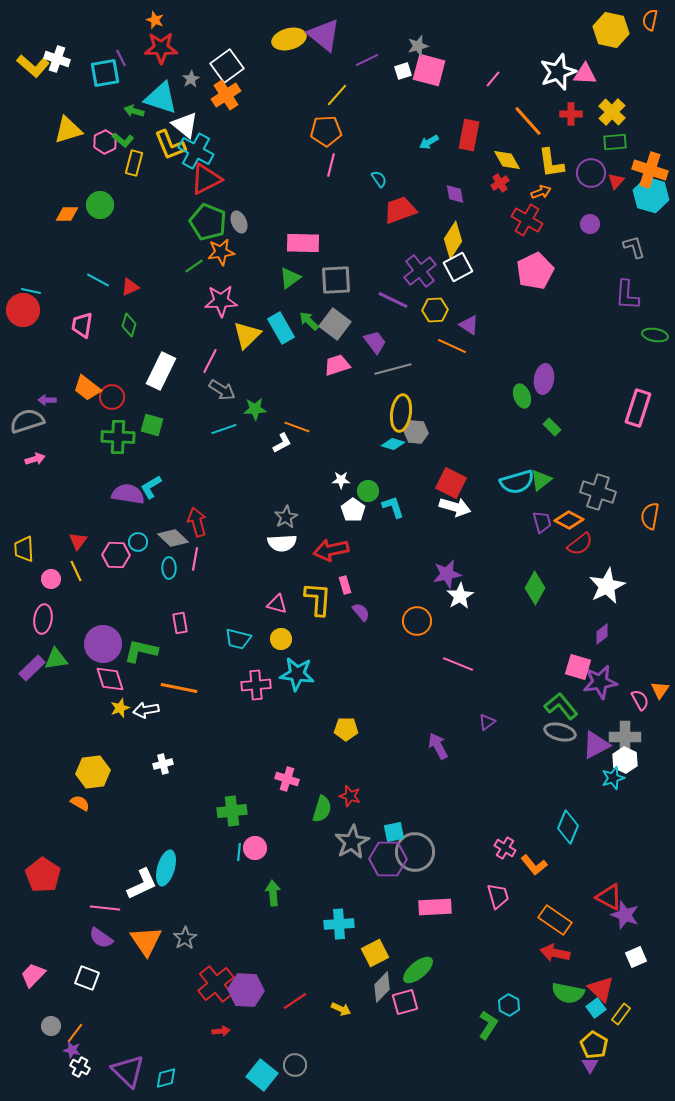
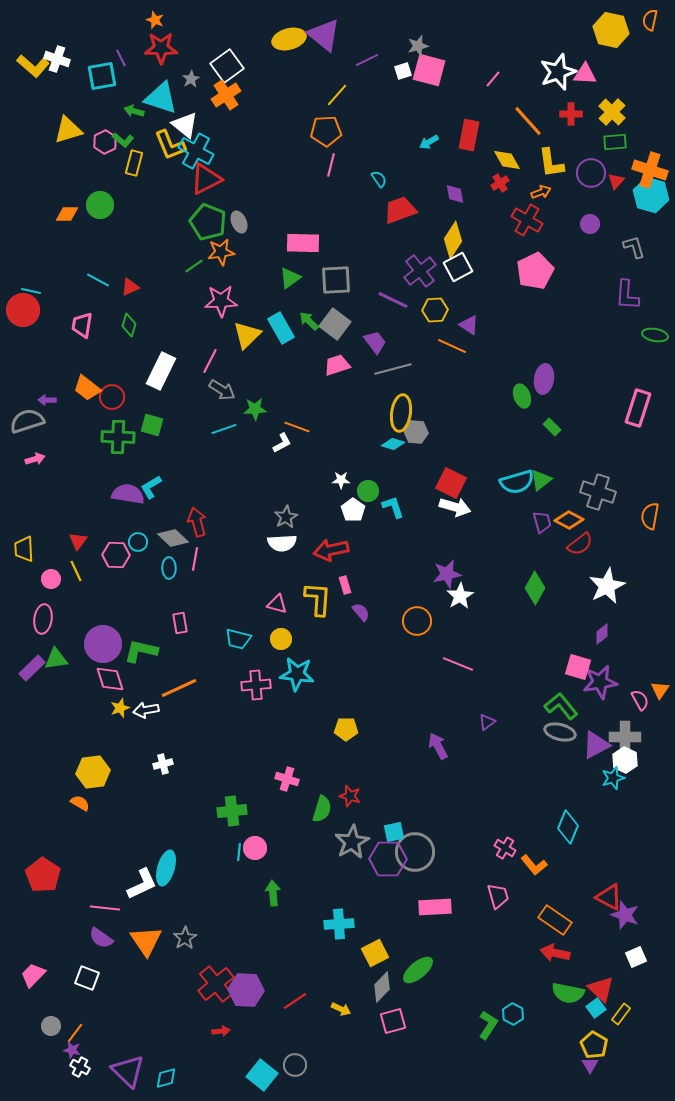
cyan square at (105, 73): moved 3 px left, 3 px down
orange line at (179, 688): rotated 36 degrees counterclockwise
pink square at (405, 1002): moved 12 px left, 19 px down
cyan hexagon at (509, 1005): moved 4 px right, 9 px down
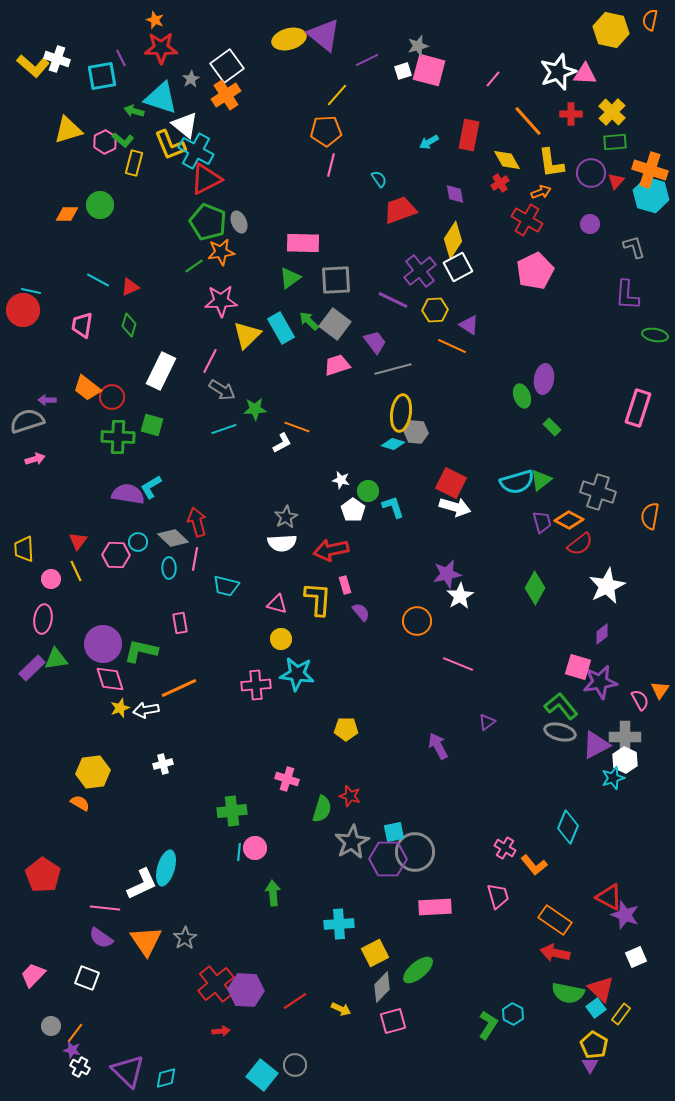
white star at (341, 480): rotated 12 degrees clockwise
cyan trapezoid at (238, 639): moved 12 px left, 53 px up
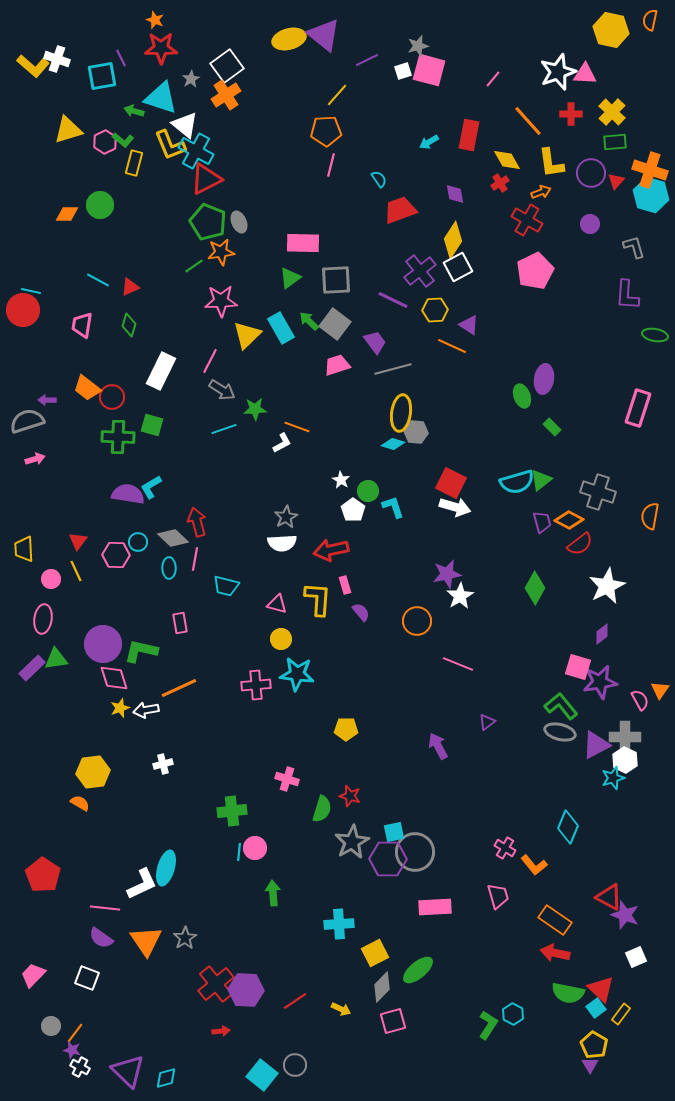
white star at (341, 480): rotated 18 degrees clockwise
pink diamond at (110, 679): moved 4 px right, 1 px up
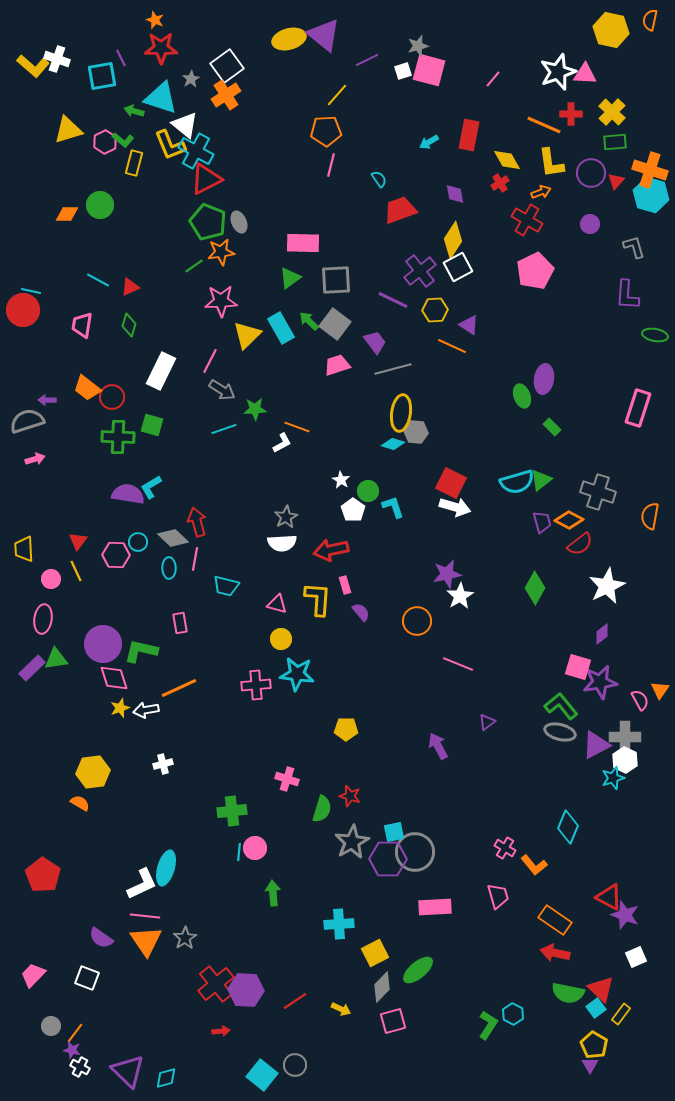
orange line at (528, 121): moved 16 px right, 4 px down; rotated 24 degrees counterclockwise
pink line at (105, 908): moved 40 px right, 8 px down
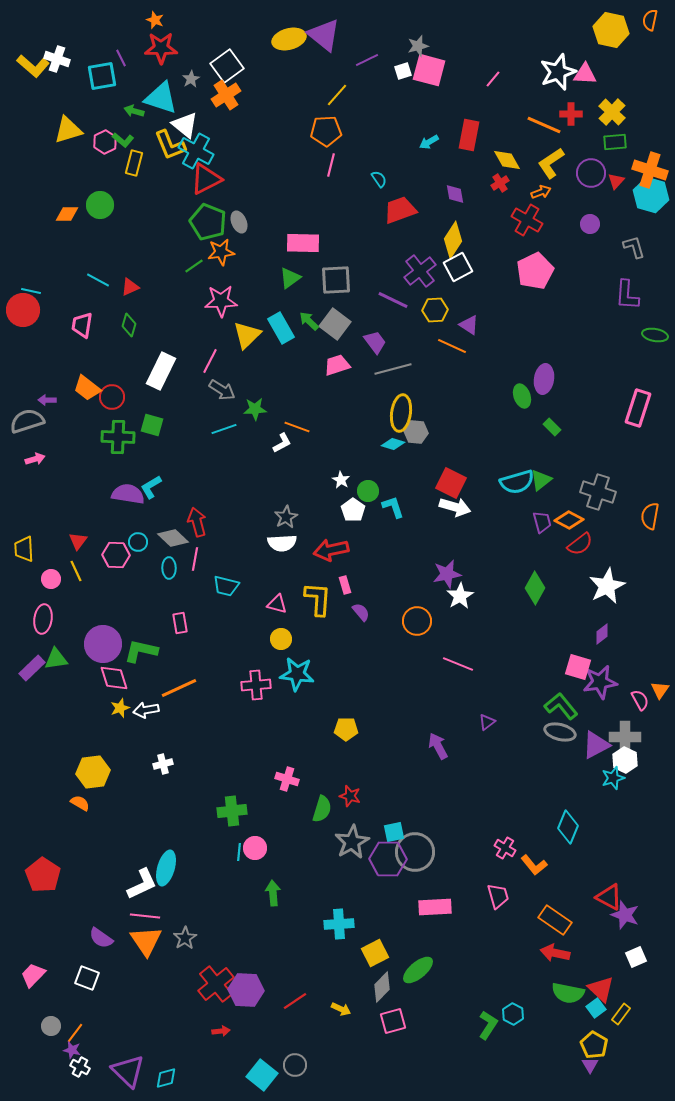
yellow L-shape at (551, 163): rotated 64 degrees clockwise
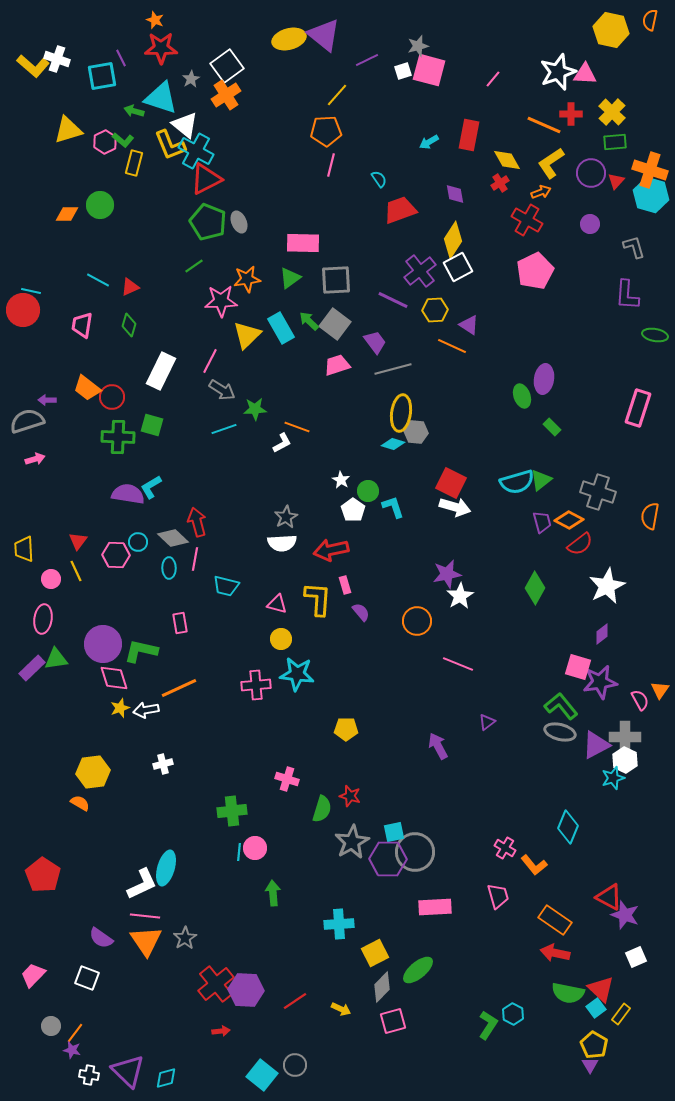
orange star at (221, 252): moved 26 px right, 27 px down
white cross at (80, 1067): moved 9 px right, 8 px down; rotated 18 degrees counterclockwise
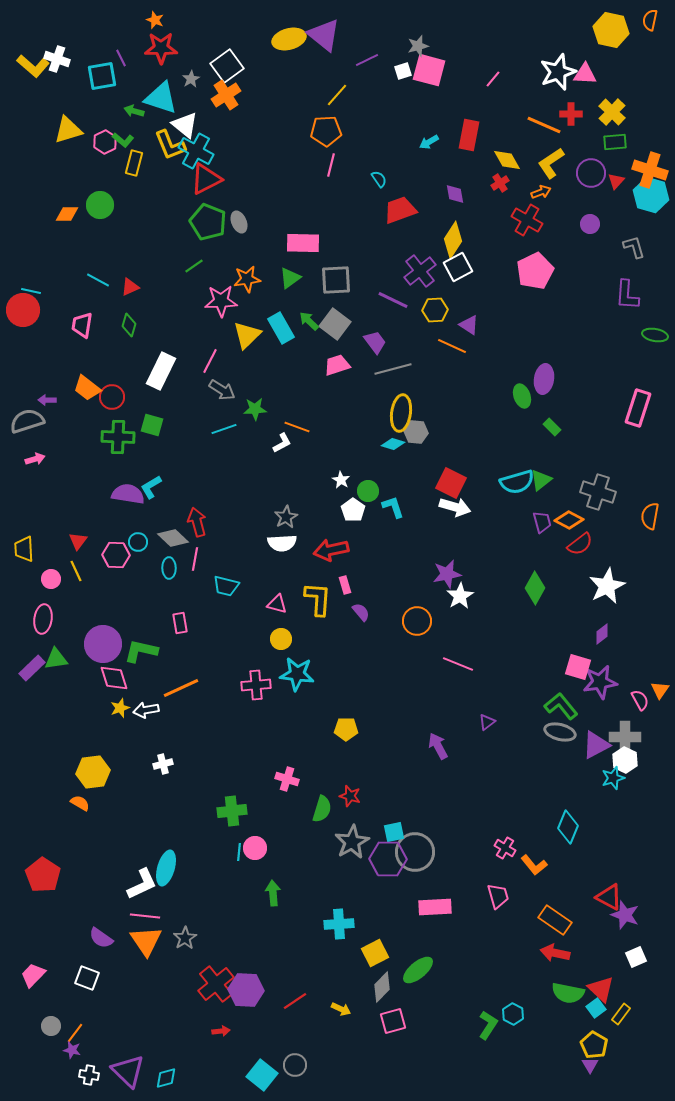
orange line at (179, 688): moved 2 px right
